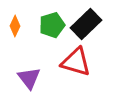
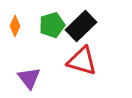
black rectangle: moved 5 px left, 2 px down
red triangle: moved 6 px right, 1 px up
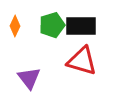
black rectangle: rotated 44 degrees clockwise
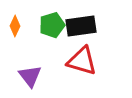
black rectangle: rotated 8 degrees counterclockwise
purple triangle: moved 1 px right, 2 px up
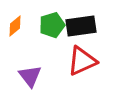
orange diamond: rotated 25 degrees clockwise
red triangle: rotated 40 degrees counterclockwise
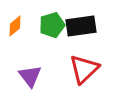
red triangle: moved 2 px right, 8 px down; rotated 20 degrees counterclockwise
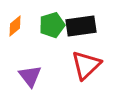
red triangle: moved 2 px right, 4 px up
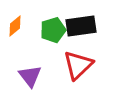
green pentagon: moved 1 px right, 5 px down
red triangle: moved 8 px left
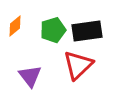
black rectangle: moved 6 px right, 5 px down
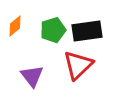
purple triangle: moved 2 px right
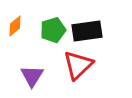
purple triangle: rotated 10 degrees clockwise
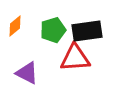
red triangle: moved 3 px left, 7 px up; rotated 40 degrees clockwise
purple triangle: moved 5 px left, 3 px up; rotated 35 degrees counterclockwise
